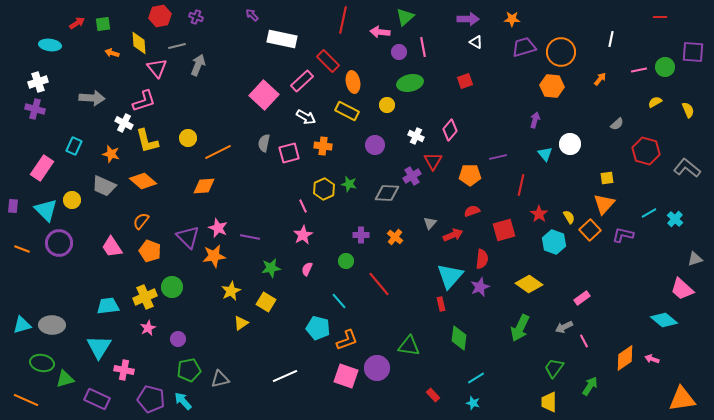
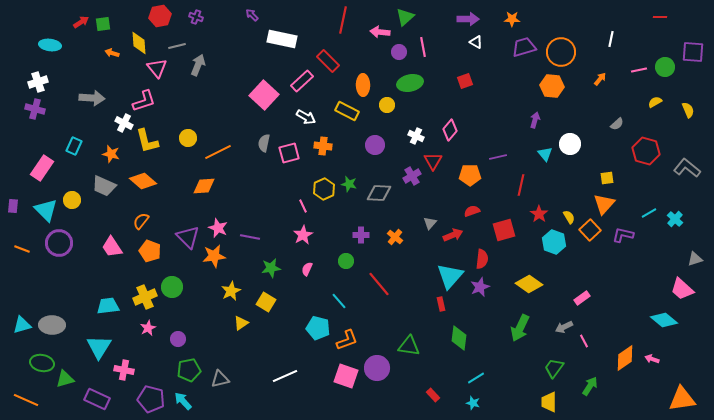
red arrow at (77, 23): moved 4 px right, 1 px up
orange ellipse at (353, 82): moved 10 px right, 3 px down; rotated 10 degrees clockwise
gray diamond at (387, 193): moved 8 px left
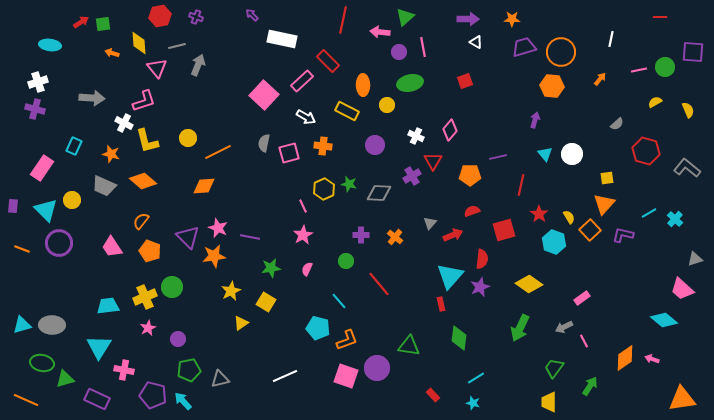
white circle at (570, 144): moved 2 px right, 10 px down
purple pentagon at (151, 399): moved 2 px right, 4 px up
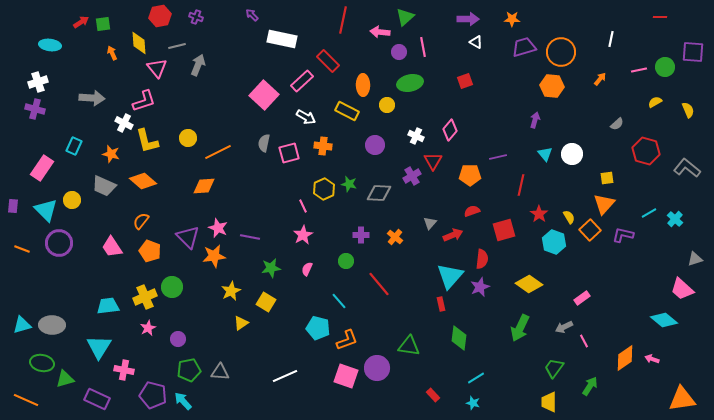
orange arrow at (112, 53): rotated 48 degrees clockwise
gray triangle at (220, 379): moved 7 px up; rotated 18 degrees clockwise
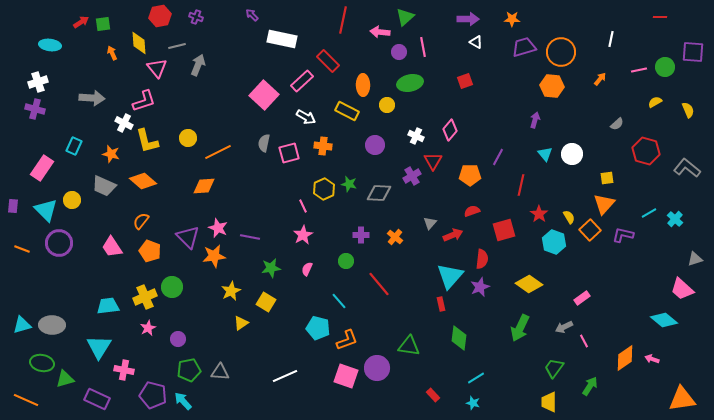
purple line at (498, 157): rotated 48 degrees counterclockwise
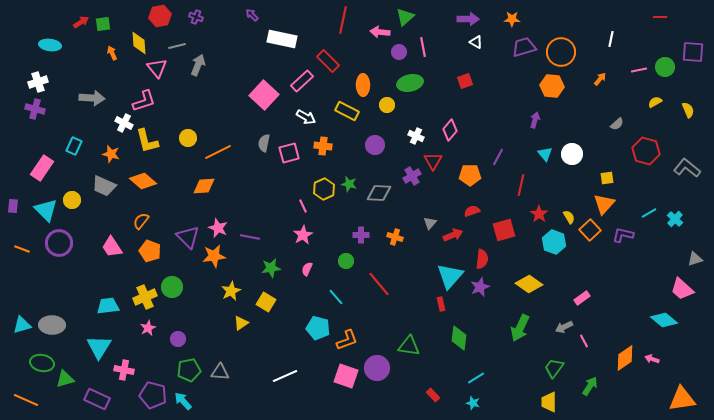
orange cross at (395, 237): rotated 21 degrees counterclockwise
cyan line at (339, 301): moved 3 px left, 4 px up
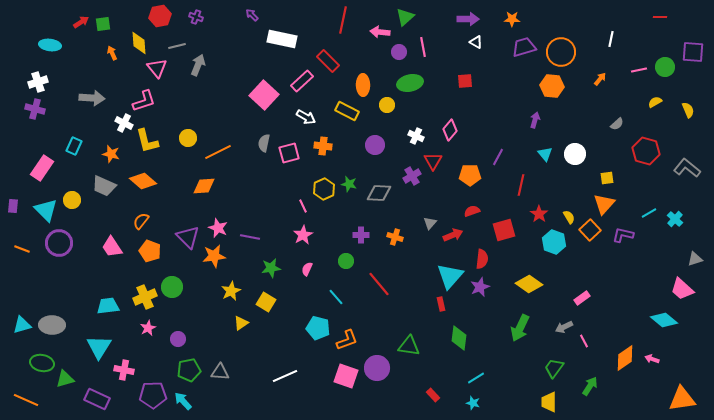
red square at (465, 81): rotated 14 degrees clockwise
white circle at (572, 154): moved 3 px right
purple pentagon at (153, 395): rotated 16 degrees counterclockwise
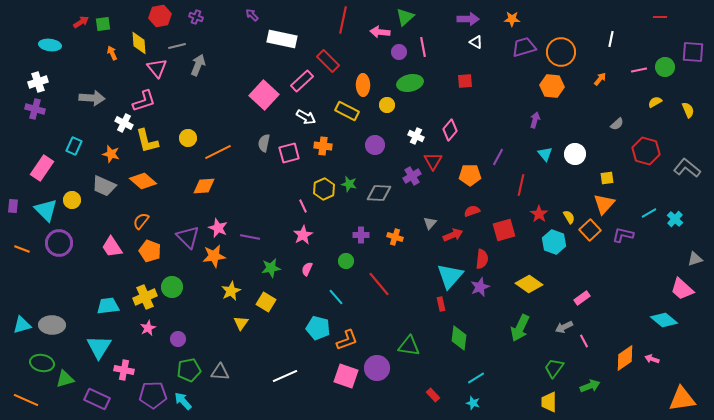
yellow triangle at (241, 323): rotated 21 degrees counterclockwise
green arrow at (590, 386): rotated 36 degrees clockwise
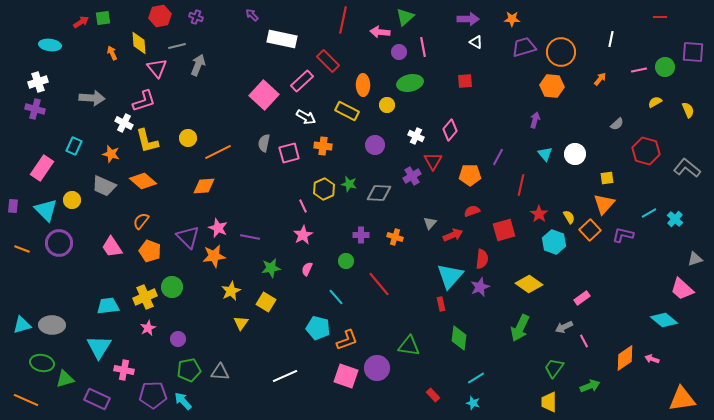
green square at (103, 24): moved 6 px up
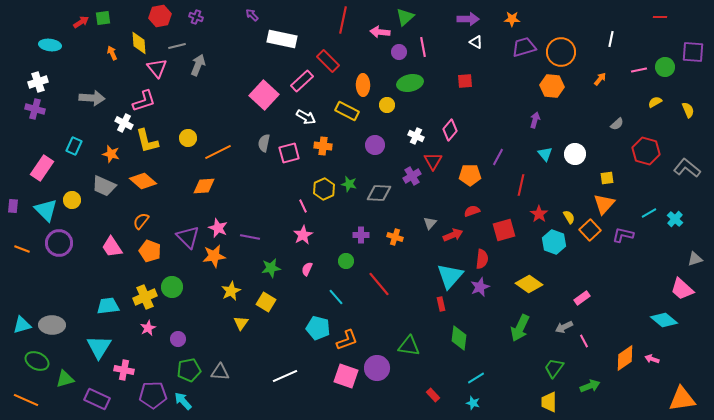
green ellipse at (42, 363): moved 5 px left, 2 px up; rotated 15 degrees clockwise
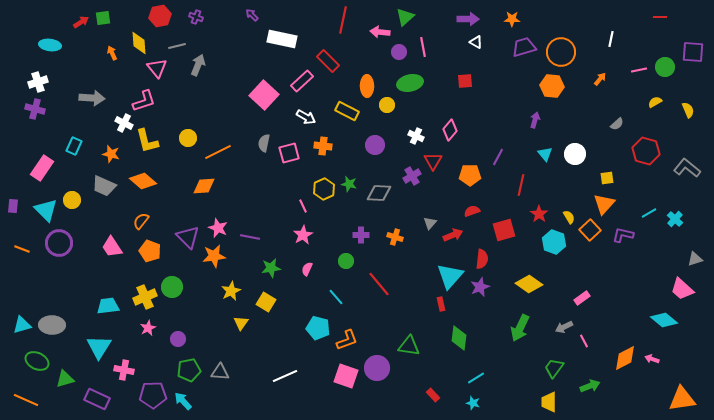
orange ellipse at (363, 85): moved 4 px right, 1 px down
orange diamond at (625, 358): rotated 8 degrees clockwise
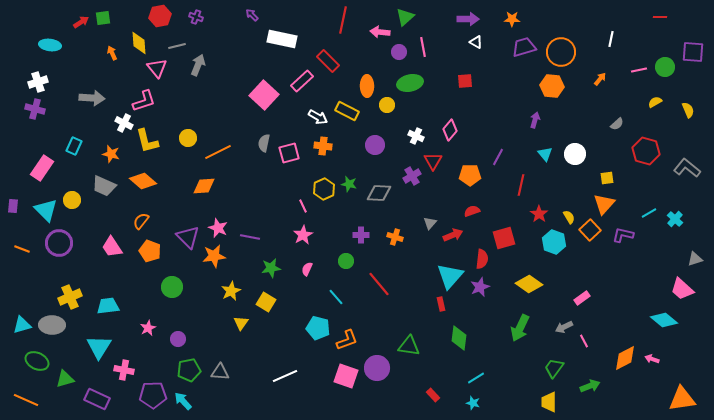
white arrow at (306, 117): moved 12 px right
red square at (504, 230): moved 8 px down
yellow cross at (145, 297): moved 75 px left
